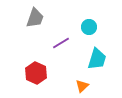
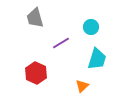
gray trapezoid: rotated 145 degrees clockwise
cyan circle: moved 2 px right
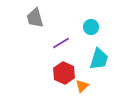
cyan trapezoid: moved 2 px right
red hexagon: moved 28 px right
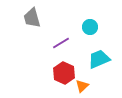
gray trapezoid: moved 3 px left
cyan circle: moved 1 px left
cyan trapezoid: rotated 130 degrees counterclockwise
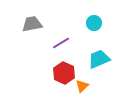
gray trapezoid: moved 6 px down; rotated 95 degrees clockwise
cyan circle: moved 4 px right, 4 px up
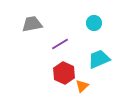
purple line: moved 1 px left, 1 px down
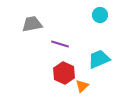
cyan circle: moved 6 px right, 8 px up
purple line: rotated 48 degrees clockwise
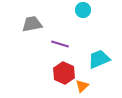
cyan circle: moved 17 px left, 5 px up
